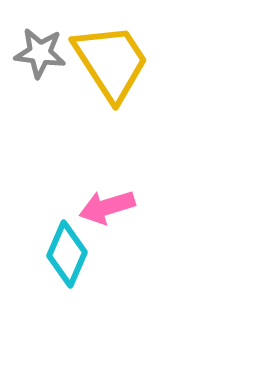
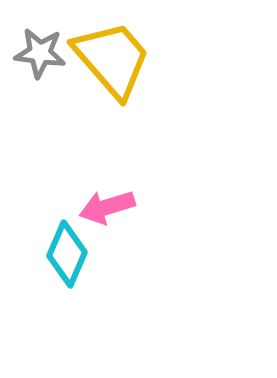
yellow trapezoid: moved 1 px right, 3 px up; rotated 8 degrees counterclockwise
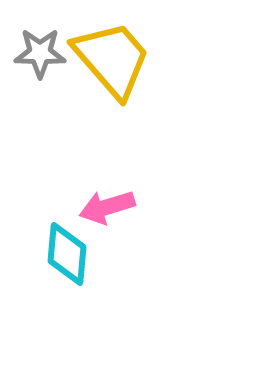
gray star: rotated 6 degrees counterclockwise
cyan diamond: rotated 18 degrees counterclockwise
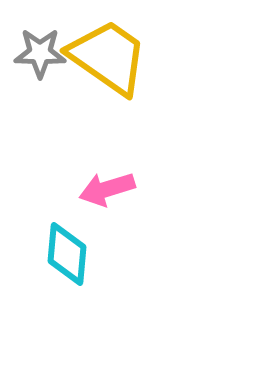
yellow trapezoid: moved 4 px left, 2 px up; rotated 14 degrees counterclockwise
pink arrow: moved 18 px up
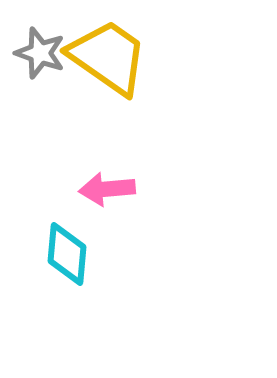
gray star: rotated 18 degrees clockwise
pink arrow: rotated 12 degrees clockwise
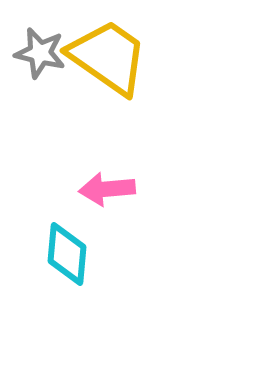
gray star: rotated 6 degrees counterclockwise
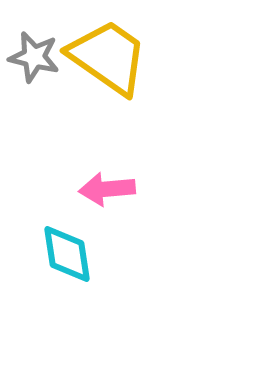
gray star: moved 6 px left, 4 px down
cyan diamond: rotated 14 degrees counterclockwise
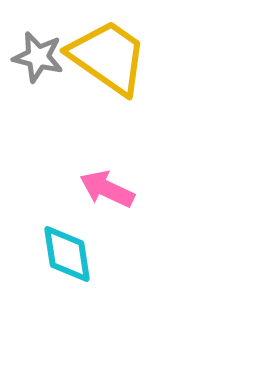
gray star: moved 4 px right
pink arrow: rotated 30 degrees clockwise
